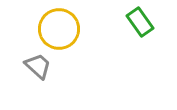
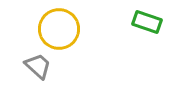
green rectangle: moved 7 px right; rotated 36 degrees counterclockwise
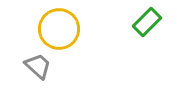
green rectangle: rotated 64 degrees counterclockwise
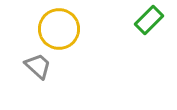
green rectangle: moved 2 px right, 2 px up
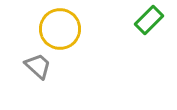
yellow circle: moved 1 px right
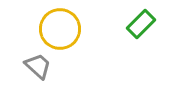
green rectangle: moved 8 px left, 4 px down
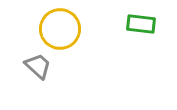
green rectangle: rotated 52 degrees clockwise
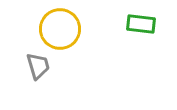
gray trapezoid: rotated 32 degrees clockwise
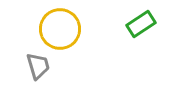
green rectangle: rotated 40 degrees counterclockwise
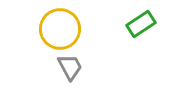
gray trapezoid: moved 32 px right, 1 px down; rotated 12 degrees counterclockwise
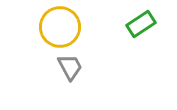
yellow circle: moved 2 px up
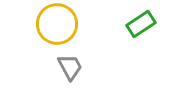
yellow circle: moved 3 px left, 3 px up
